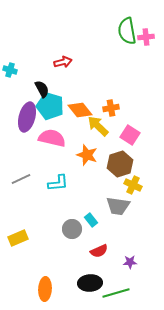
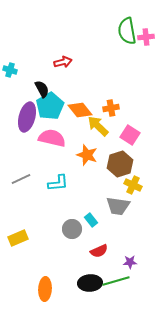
cyan pentagon: rotated 24 degrees clockwise
green line: moved 12 px up
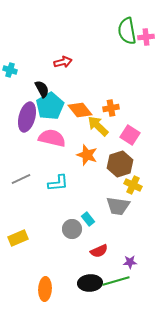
cyan rectangle: moved 3 px left, 1 px up
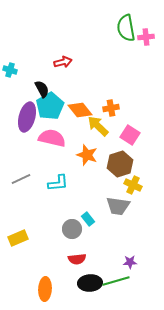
green semicircle: moved 1 px left, 3 px up
red semicircle: moved 22 px left, 8 px down; rotated 18 degrees clockwise
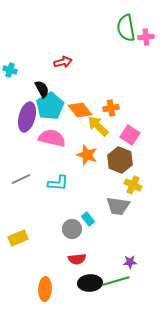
brown hexagon: moved 4 px up; rotated 20 degrees counterclockwise
cyan L-shape: rotated 10 degrees clockwise
